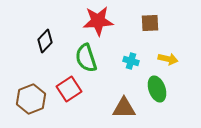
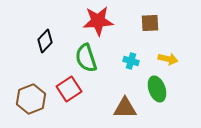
brown triangle: moved 1 px right
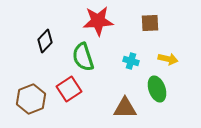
green semicircle: moved 3 px left, 1 px up
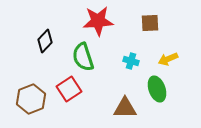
yellow arrow: rotated 144 degrees clockwise
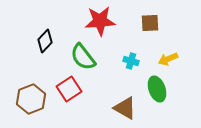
red star: moved 2 px right
green semicircle: rotated 20 degrees counterclockwise
brown triangle: rotated 30 degrees clockwise
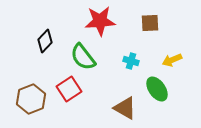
yellow arrow: moved 4 px right, 1 px down
green ellipse: rotated 15 degrees counterclockwise
